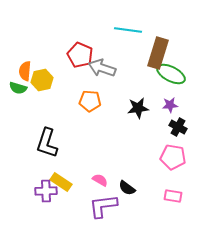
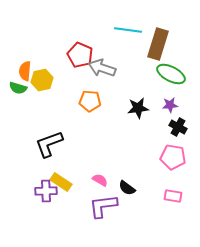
brown rectangle: moved 9 px up
black L-shape: moved 2 px right, 1 px down; rotated 52 degrees clockwise
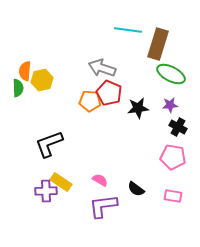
red pentagon: moved 29 px right, 38 px down
green semicircle: rotated 108 degrees counterclockwise
black semicircle: moved 9 px right, 1 px down
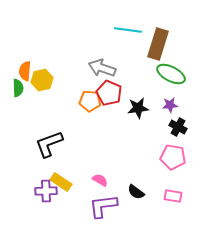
black semicircle: moved 3 px down
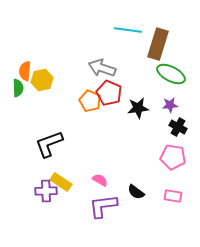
orange pentagon: rotated 20 degrees clockwise
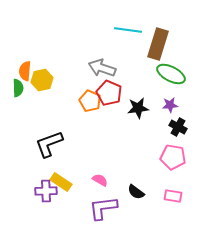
purple L-shape: moved 2 px down
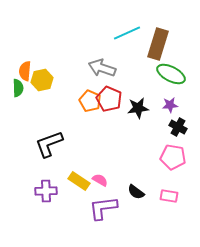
cyan line: moved 1 px left, 3 px down; rotated 32 degrees counterclockwise
red pentagon: moved 6 px down
yellow rectangle: moved 18 px right, 1 px up
pink rectangle: moved 4 px left
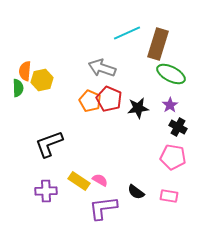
purple star: rotated 28 degrees counterclockwise
